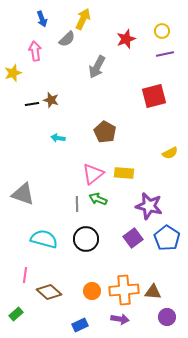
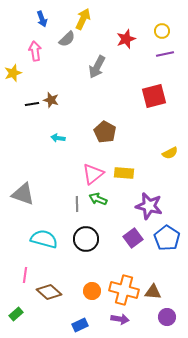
orange cross: rotated 20 degrees clockwise
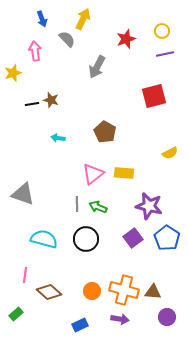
gray semicircle: rotated 90 degrees counterclockwise
green arrow: moved 8 px down
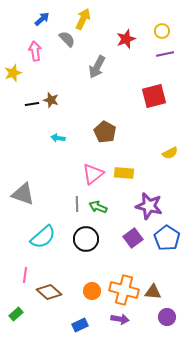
blue arrow: rotated 112 degrees counterclockwise
cyan semicircle: moved 1 px left, 2 px up; rotated 124 degrees clockwise
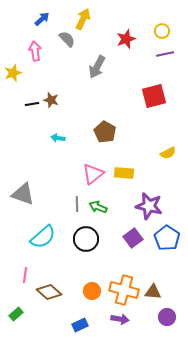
yellow semicircle: moved 2 px left
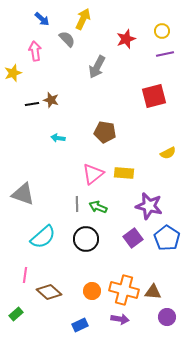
blue arrow: rotated 84 degrees clockwise
brown pentagon: rotated 20 degrees counterclockwise
